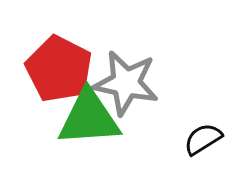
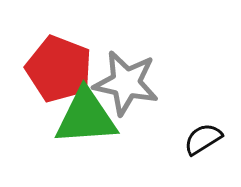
red pentagon: rotated 6 degrees counterclockwise
green triangle: moved 3 px left, 1 px up
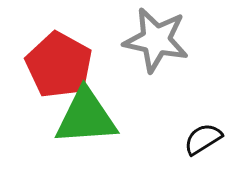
red pentagon: moved 4 px up; rotated 8 degrees clockwise
gray star: moved 30 px right, 43 px up
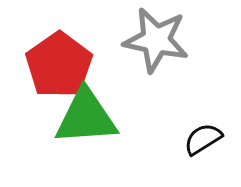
red pentagon: rotated 8 degrees clockwise
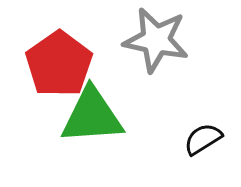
red pentagon: moved 1 px up
green triangle: moved 6 px right, 1 px up
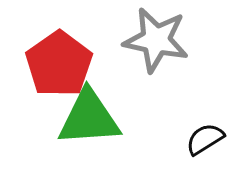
green triangle: moved 3 px left, 2 px down
black semicircle: moved 2 px right
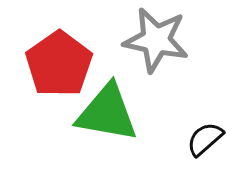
green triangle: moved 18 px right, 5 px up; rotated 14 degrees clockwise
black semicircle: rotated 9 degrees counterclockwise
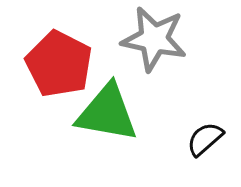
gray star: moved 2 px left, 1 px up
red pentagon: rotated 10 degrees counterclockwise
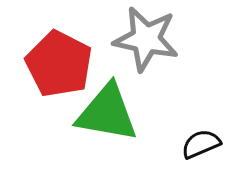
gray star: moved 8 px left
black semicircle: moved 4 px left, 5 px down; rotated 18 degrees clockwise
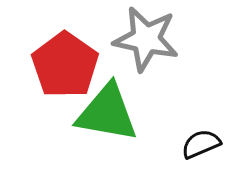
red pentagon: moved 6 px right, 1 px down; rotated 8 degrees clockwise
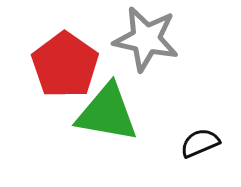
black semicircle: moved 1 px left, 1 px up
